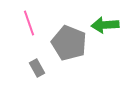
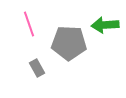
pink line: moved 1 px down
gray pentagon: rotated 20 degrees counterclockwise
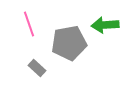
gray pentagon: rotated 12 degrees counterclockwise
gray rectangle: rotated 18 degrees counterclockwise
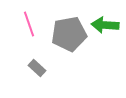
green arrow: rotated 8 degrees clockwise
gray pentagon: moved 9 px up
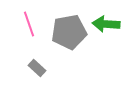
green arrow: moved 1 px right, 1 px up
gray pentagon: moved 2 px up
